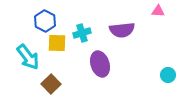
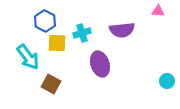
cyan circle: moved 1 px left, 6 px down
brown square: rotated 18 degrees counterclockwise
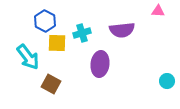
purple ellipse: rotated 25 degrees clockwise
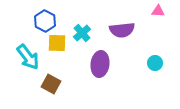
cyan cross: rotated 24 degrees counterclockwise
cyan circle: moved 12 px left, 18 px up
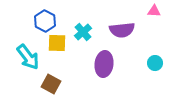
pink triangle: moved 4 px left
cyan cross: moved 1 px right, 1 px up
purple ellipse: moved 4 px right
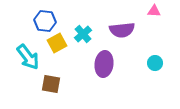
blue hexagon: rotated 20 degrees counterclockwise
cyan cross: moved 2 px down
yellow square: rotated 30 degrees counterclockwise
brown square: rotated 18 degrees counterclockwise
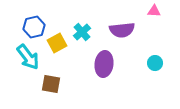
blue hexagon: moved 11 px left, 6 px down; rotated 20 degrees counterclockwise
cyan cross: moved 1 px left, 2 px up
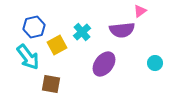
pink triangle: moved 14 px left; rotated 40 degrees counterclockwise
yellow square: moved 2 px down
purple ellipse: rotated 30 degrees clockwise
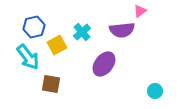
cyan circle: moved 28 px down
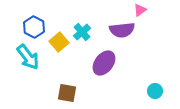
pink triangle: moved 1 px up
blue hexagon: rotated 20 degrees counterclockwise
yellow square: moved 2 px right, 3 px up; rotated 12 degrees counterclockwise
purple ellipse: moved 1 px up
brown square: moved 16 px right, 9 px down
